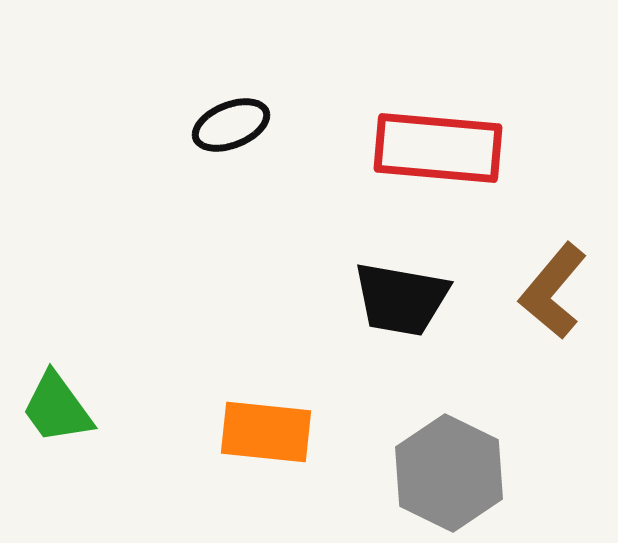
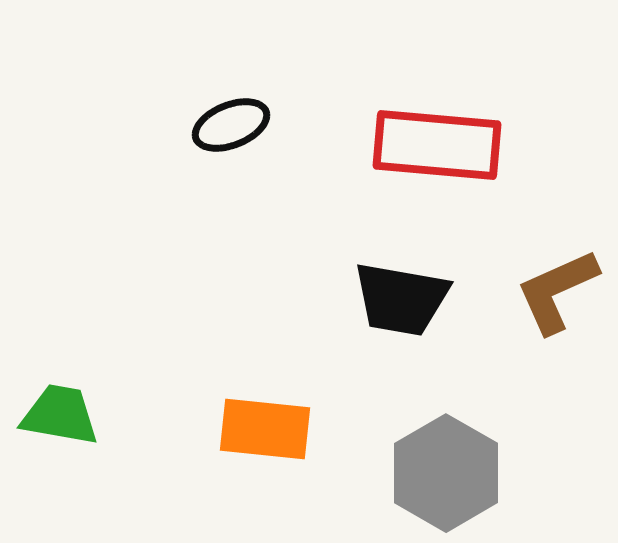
red rectangle: moved 1 px left, 3 px up
brown L-shape: moved 4 px right; rotated 26 degrees clockwise
green trapezoid: moved 3 px right, 7 px down; rotated 136 degrees clockwise
orange rectangle: moved 1 px left, 3 px up
gray hexagon: moved 3 px left; rotated 4 degrees clockwise
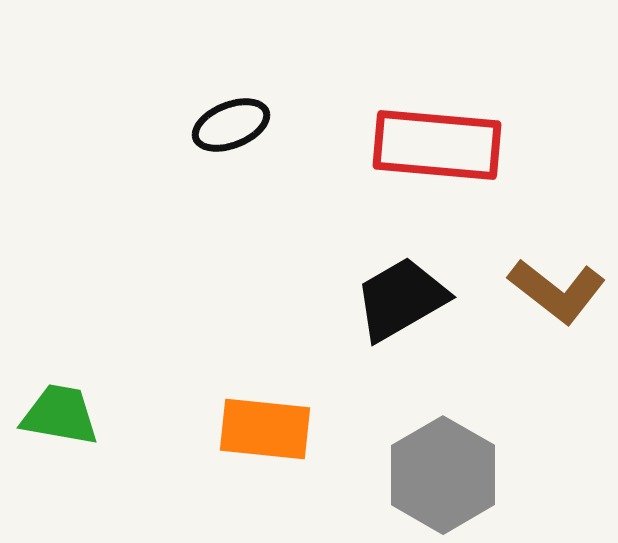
brown L-shape: rotated 118 degrees counterclockwise
black trapezoid: rotated 140 degrees clockwise
gray hexagon: moved 3 px left, 2 px down
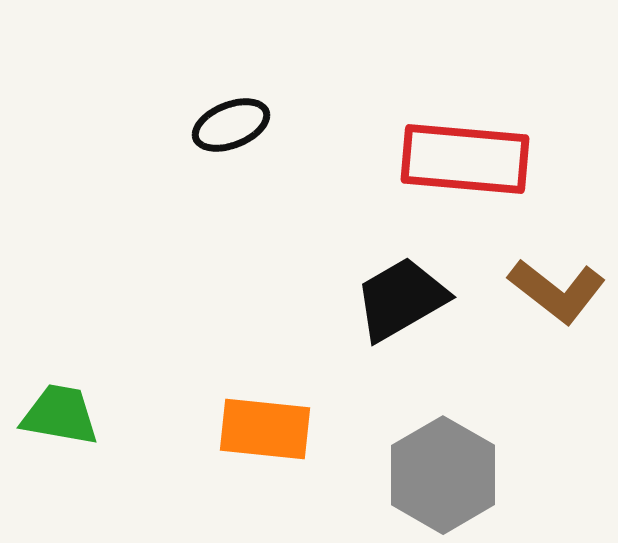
red rectangle: moved 28 px right, 14 px down
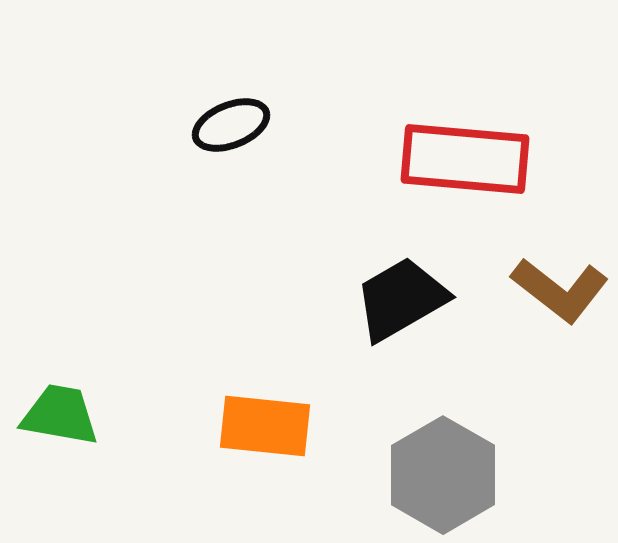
brown L-shape: moved 3 px right, 1 px up
orange rectangle: moved 3 px up
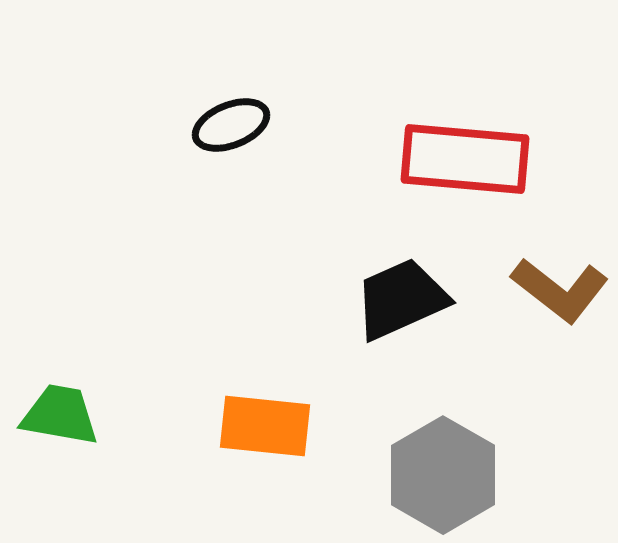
black trapezoid: rotated 6 degrees clockwise
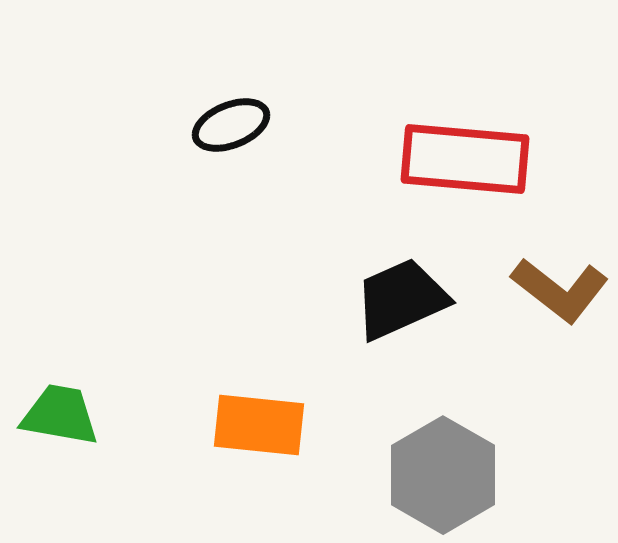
orange rectangle: moved 6 px left, 1 px up
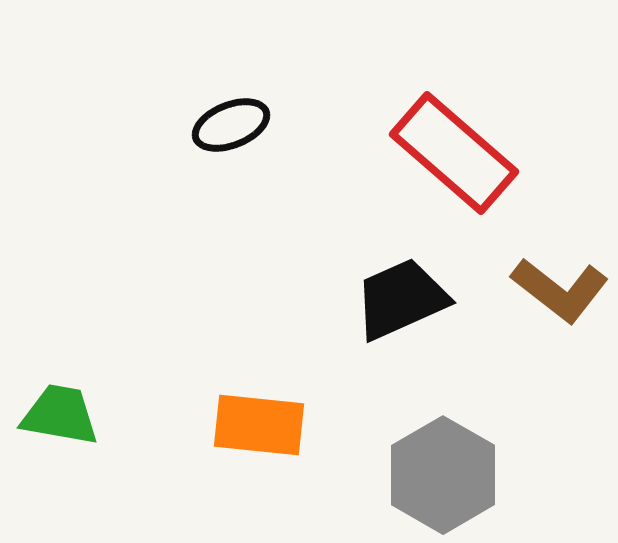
red rectangle: moved 11 px left, 6 px up; rotated 36 degrees clockwise
